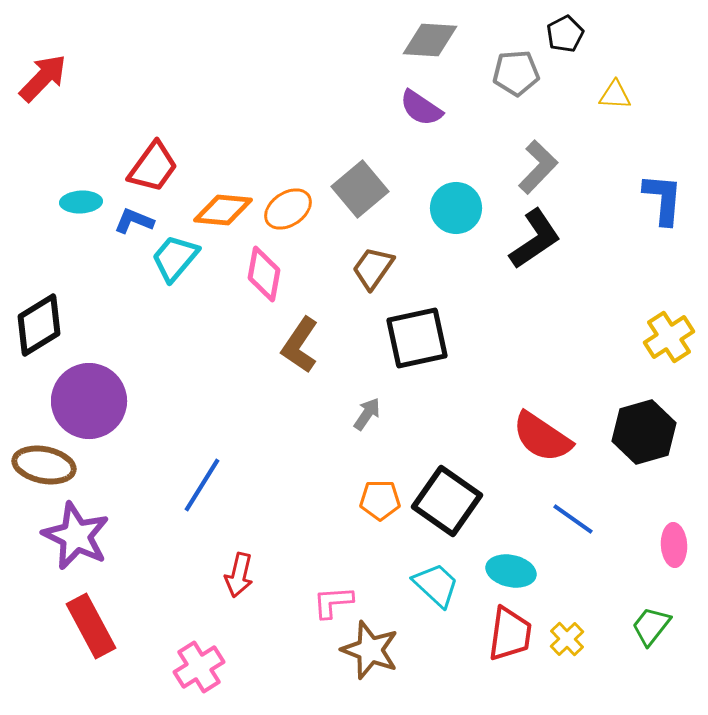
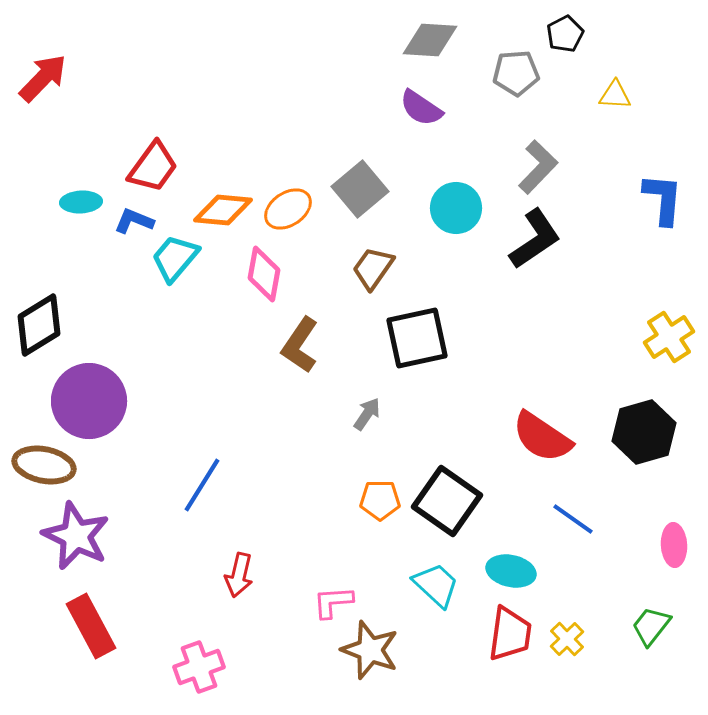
pink cross at (199, 667): rotated 12 degrees clockwise
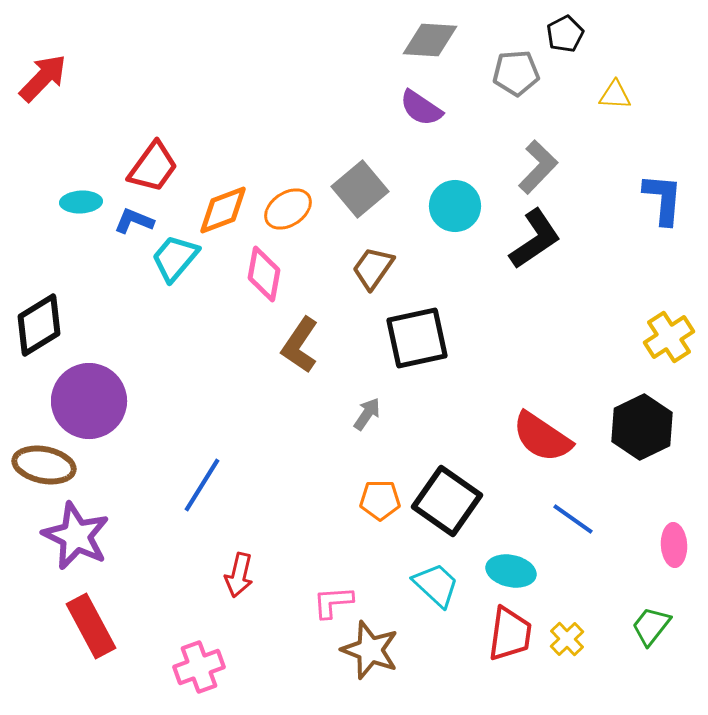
cyan circle at (456, 208): moved 1 px left, 2 px up
orange diamond at (223, 210): rotated 26 degrees counterclockwise
black hexagon at (644, 432): moved 2 px left, 5 px up; rotated 10 degrees counterclockwise
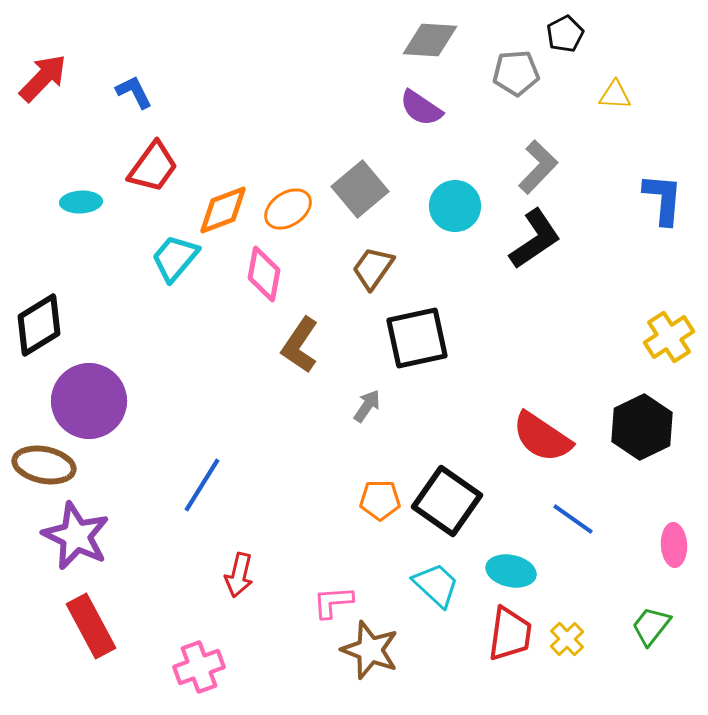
blue L-shape at (134, 221): moved 129 px up; rotated 42 degrees clockwise
gray arrow at (367, 414): moved 8 px up
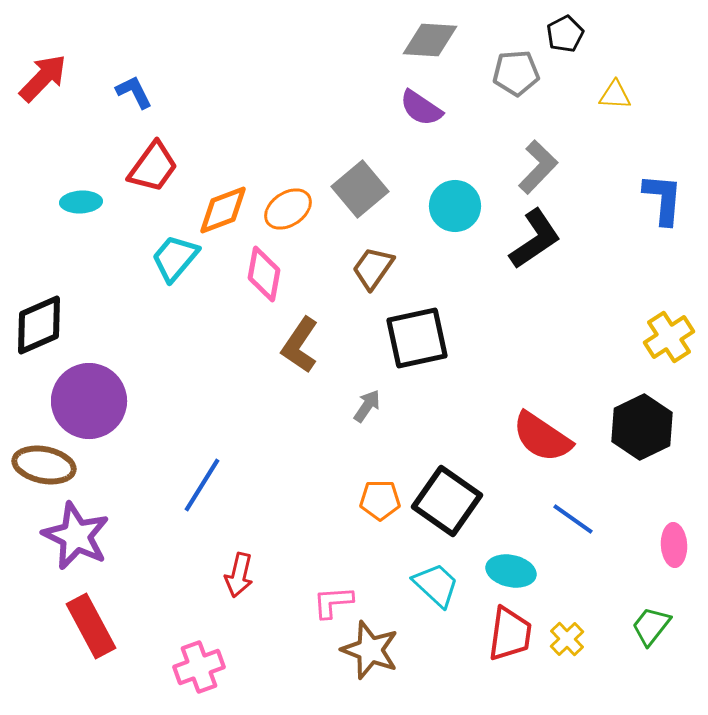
black diamond at (39, 325): rotated 8 degrees clockwise
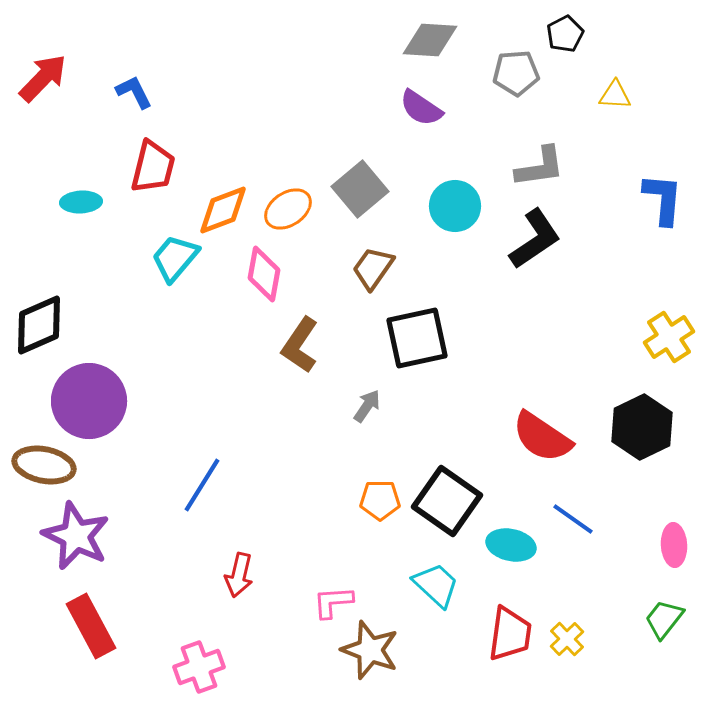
red trapezoid at (153, 167): rotated 22 degrees counterclockwise
gray L-shape at (538, 167): moved 2 px right; rotated 38 degrees clockwise
cyan ellipse at (511, 571): moved 26 px up
green trapezoid at (651, 626): moved 13 px right, 7 px up
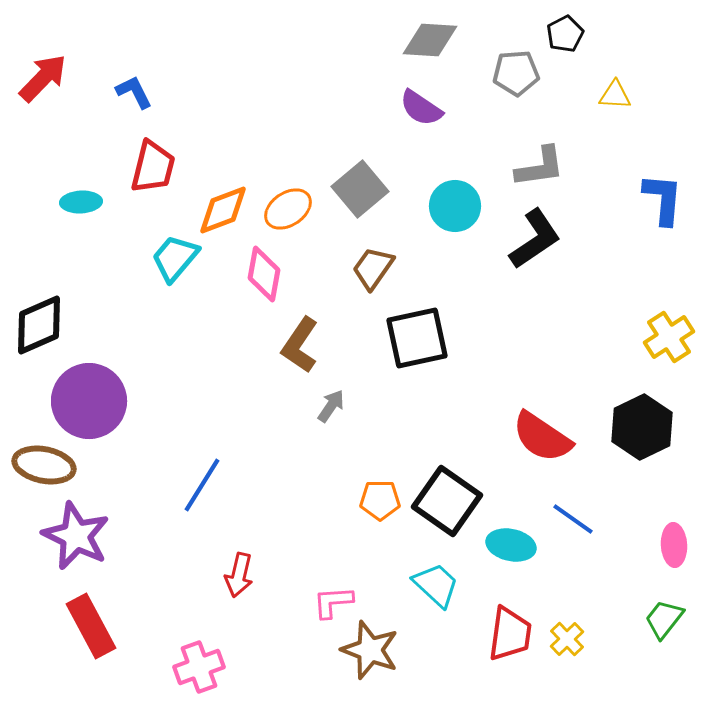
gray arrow at (367, 406): moved 36 px left
